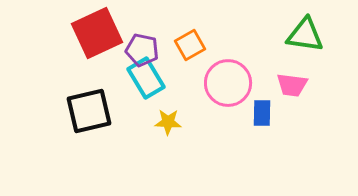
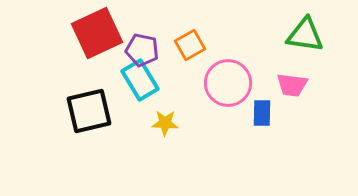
cyan rectangle: moved 6 px left, 2 px down
yellow star: moved 3 px left, 1 px down
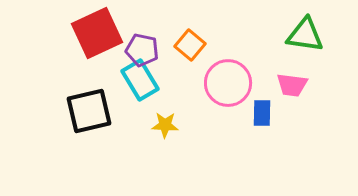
orange square: rotated 20 degrees counterclockwise
yellow star: moved 2 px down
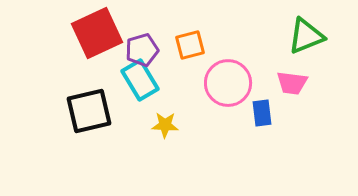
green triangle: moved 1 px right, 1 px down; rotated 30 degrees counterclockwise
orange square: rotated 36 degrees clockwise
purple pentagon: rotated 28 degrees counterclockwise
pink trapezoid: moved 2 px up
blue rectangle: rotated 8 degrees counterclockwise
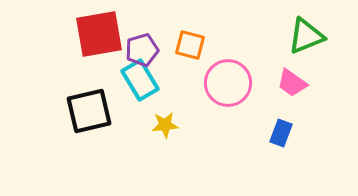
red square: moved 2 px right, 1 px down; rotated 15 degrees clockwise
orange square: rotated 28 degrees clockwise
pink trapezoid: rotated 28 degrees clockwise
blue rectangle: moved 19 px right, 20 px down; rotated 28 degrees clockwise
yellow star: rotated 8 degrees counterclockwise
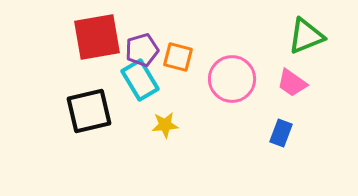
red square: moved 2 px left, 3 px down
orange square: moved 12 px left, 12 px down
pink circle: moved 4 px right, 4 px up
